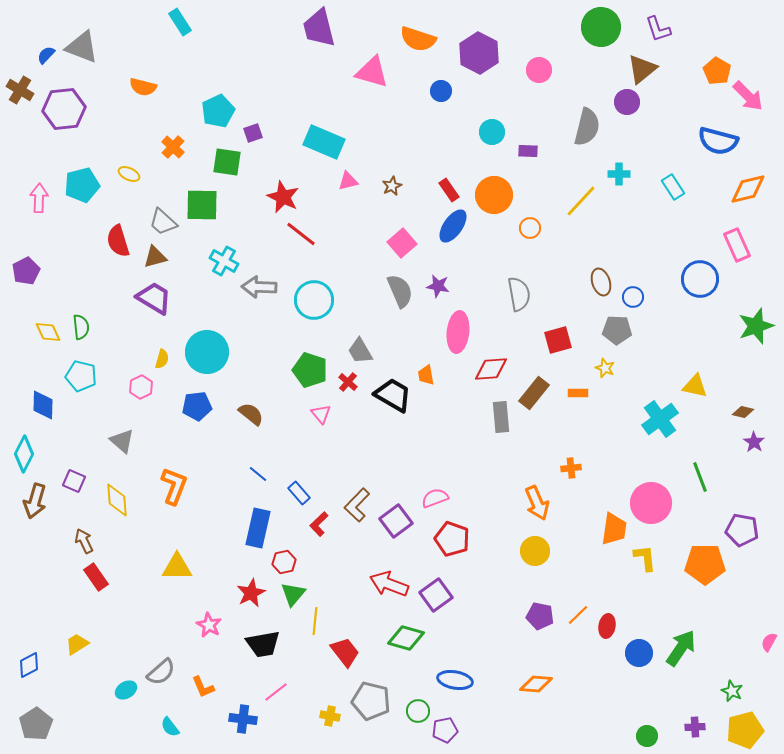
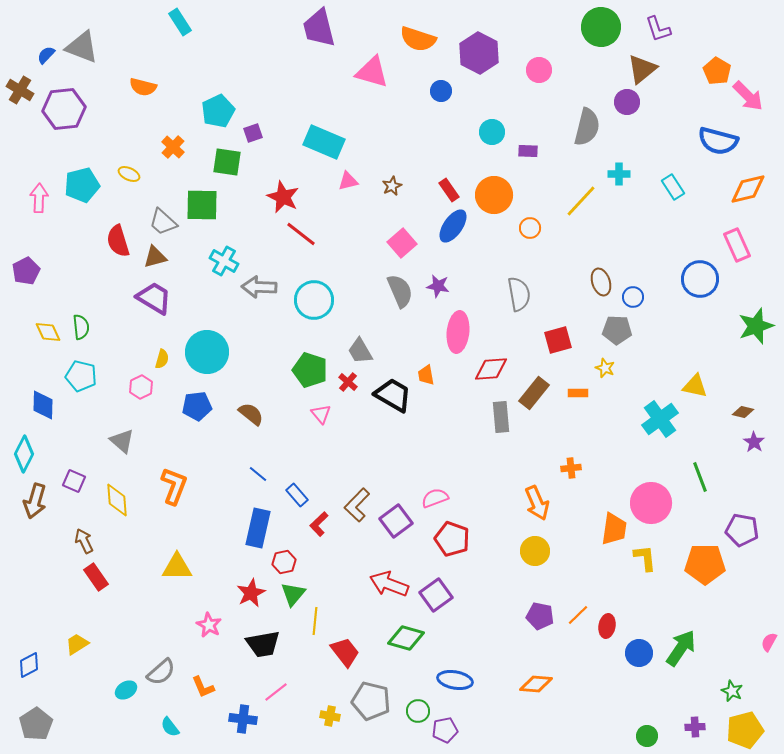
blue rectangle at (299, 493): moved 2 px left, 2 px down
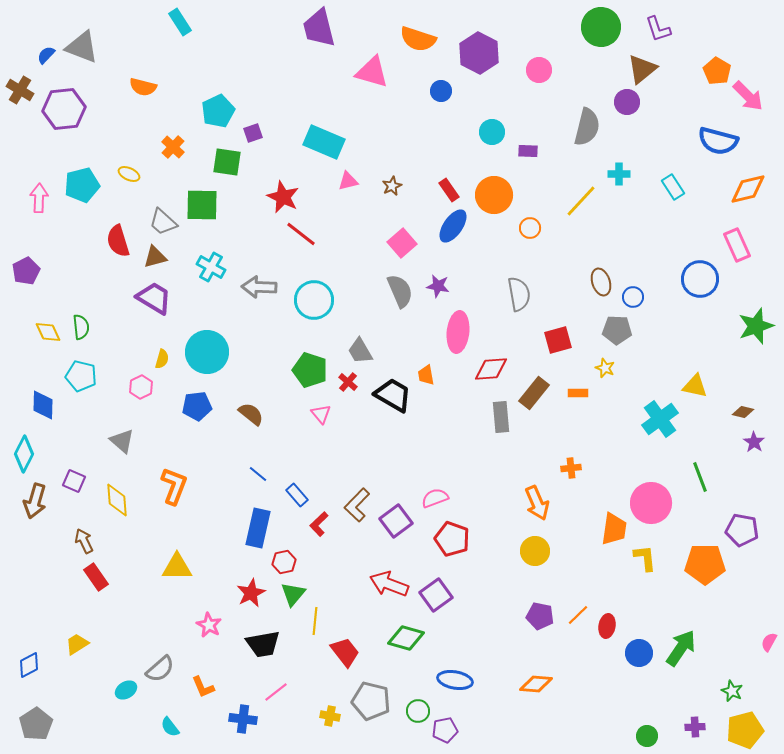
cyan cross at (224, 261): moved 13 px left, 6 px down
gray semicircle at (161, 672): moved 1 px left, 3 px up
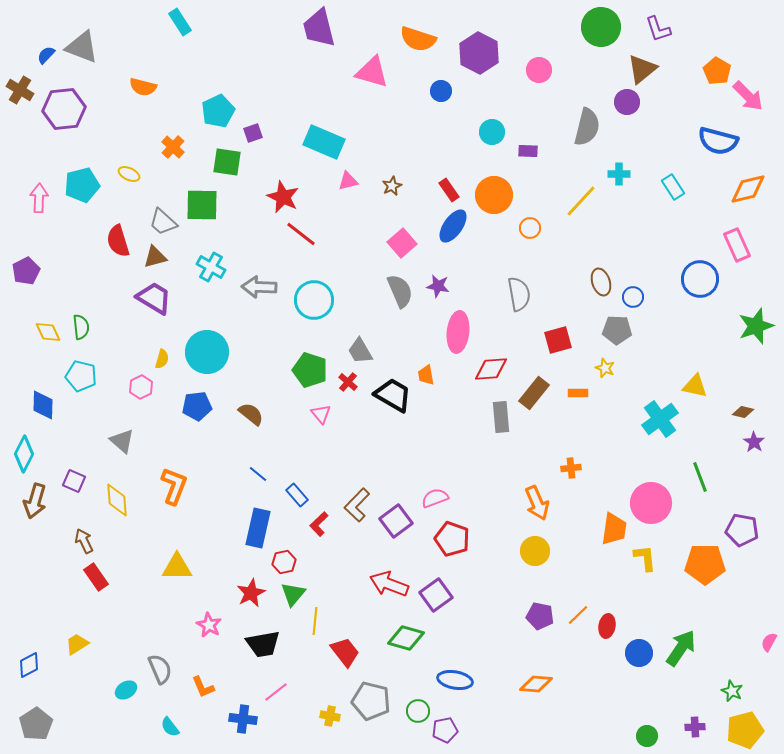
gray semicircle at (160, 669): rotated 72 degrees counterclockwise
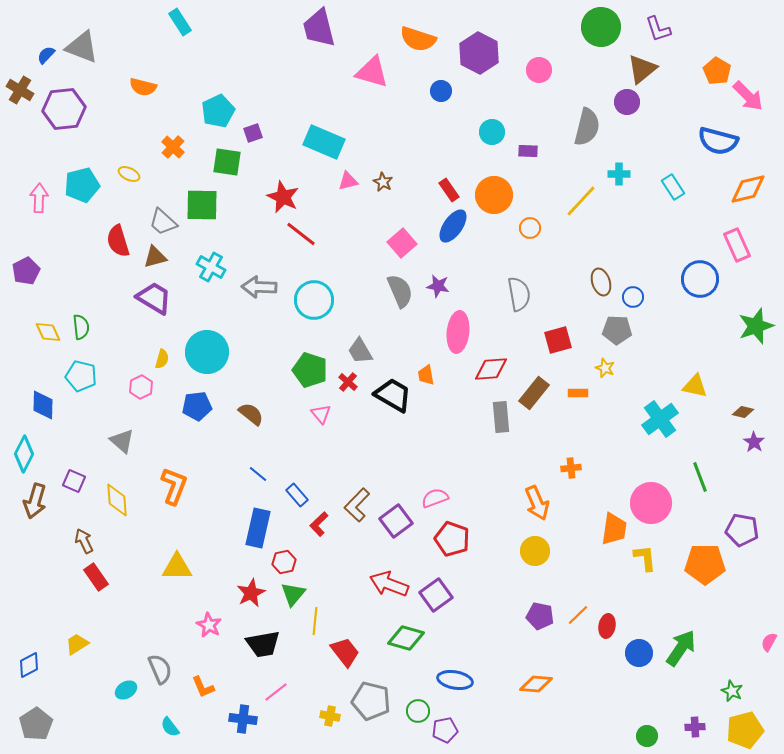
brown star at (392, 186): moved 9 px left, 4 px up; rotated 18 degrees counterclockwise
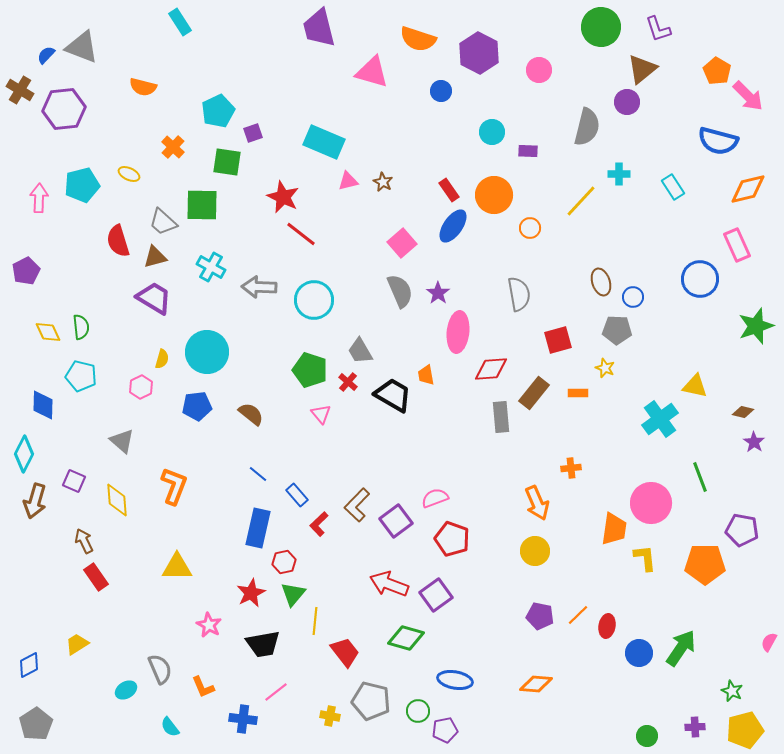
purple star at (438, 286): moved 7 px down; rotated 25 degrees clockwise
